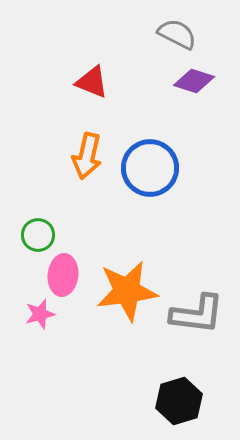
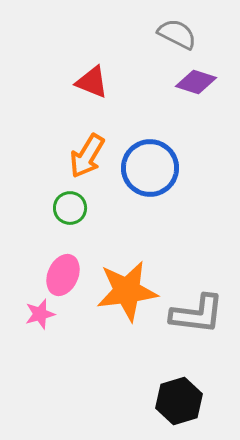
purple diamond: moved 2 px right, 1 px down
orange arrow: rotated 18 degrees clockwise
green circle: moved 32 px right, 27 px up
pink ellipse: rotated 18 degrees clockwise
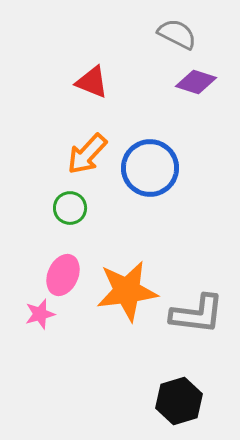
orange arrow: moved 2 px up; rotated 12 degrees clockwise
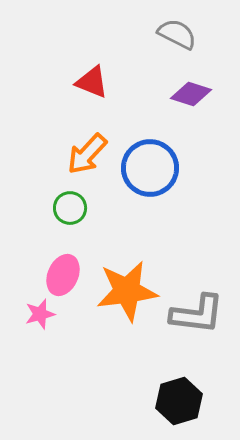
purple diamond: moved 5 px left, 12 px down
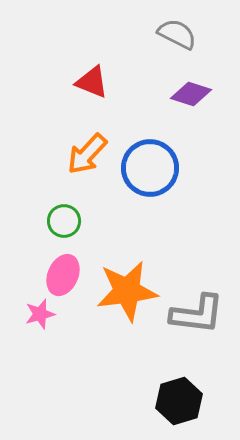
green circle: moved 6 px left, 13 px down
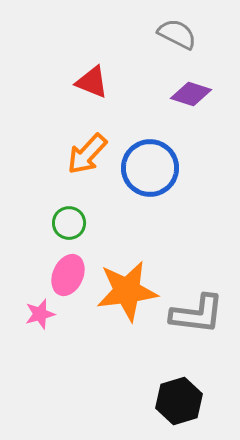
green circle: moved 5 px right, 2 px down
pink ellipse: moved 5 px right
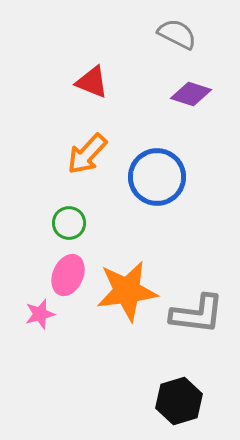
blue circle: moved 7 px right, 9 px down
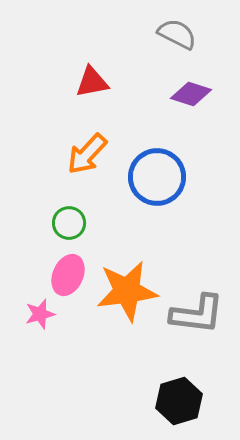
red triangle: rotated 33 degrees counterclockwise
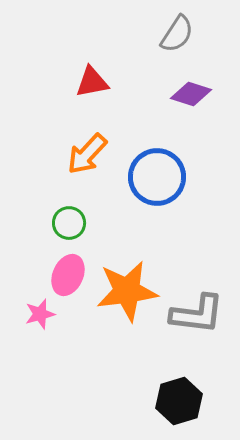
gray semicircle: rotated 96 degrees clockwise
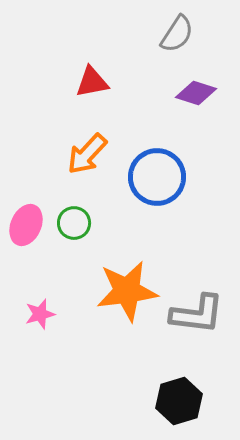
purple diamond: moved 5 px right, 1 px up
green circle: moved 5 px right
pink ellipse: moved 42 px left, 50 px up
